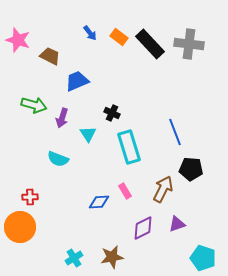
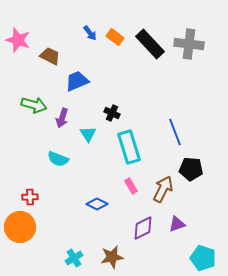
orange rectangle: moved 4 px left
pink rectangle: moved 6 px right, 5 px up
blue diamond: moved 2 px left, 2 px down; rotated 30 degrees clockwise
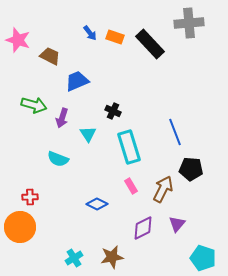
orange rectangle: rotated 18 degrees counterclockwise
gray cross: moved 21 px up; rotated 12 degrees counterclockwise
black cross: moved 1 px right, 2 px up
purple triangle: rotated 30 degrees counterclockwise
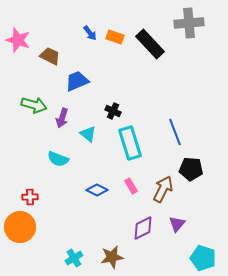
cyan triangle: rotated 18 degrees counterclockwise
cyan rectangle: moved 1 px right, 4 px up
blue diamond: moved 14 px up
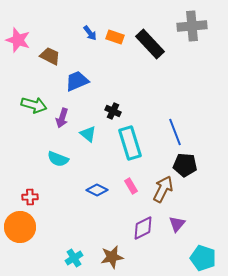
gray cross: moved 3 px right, 3 px down
black pentagon: moved 6 px left, 4 px up
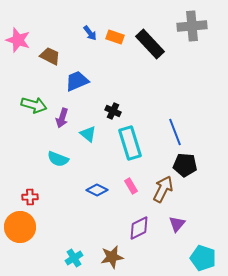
purple diamond: moved 4 px left
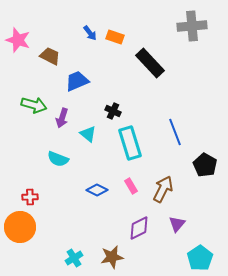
black rectangle: moved 19 px down
black pentagon: moved 20 px right; rotated 25 degrees clockwise
cyan pentagon: moved 3 px left; rotated 20 degrees clockwise
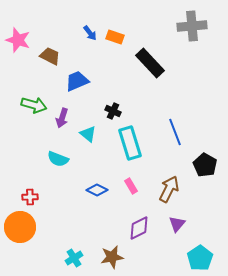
brown arrow: moved 6 px right
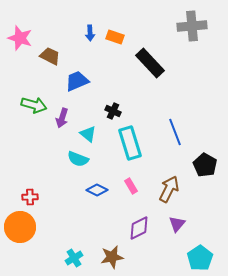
blue arrow: rotated 35 degrees clockwise
pink star: moved 2 px right, 2 px up
cyan semicircle: moved 20 px right
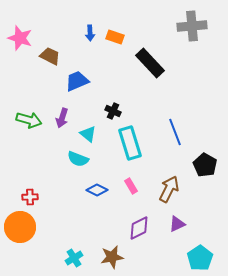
green arrow: moved 5 px left, 15 px down
purple triangle: rotated 24 degrees clockwise
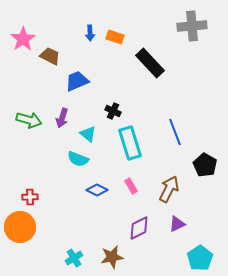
pink star: moved 3 px right, 1 px down; rotated 20 degrees clockwise
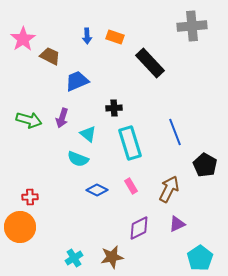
blue arrow: moved 3 px left, 3 px down
black cross: moved 1 px right, 3 px up; rotated 28 degrees counterclockwise
